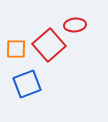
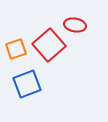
red ellipse: rotated 15 degrees clockwise
orange square: rotated 20 degrees counterclockwise
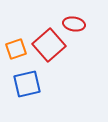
red ellipse: moved 1 px left, 1 px up
blue square: rotated 8 degrees clockwise
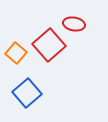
orange square: moved 4 px down; rotated 30 degrees counterclockwise
blue square: moved 9 px down; rotated 28 degrees counterclockwise
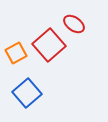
red ellipse: rotated 25 degrees clockwise
orange square: rotated 20 degrees clockwise
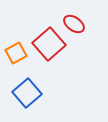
red square: moved 1 px up
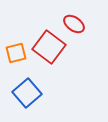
red square: moved 3 px down; rotated 12 degrees counterclockwise
orange square: rotated 15 degrees clockwise
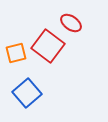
red ellipse: moved 3 px left, 1 px up
red square: moved 1 px left, 1 px up
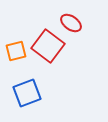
orange square: moved 2 px up
blue square: rotated 20 degrees clockwise
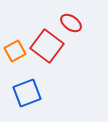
red square: moved 1 px left
orange square: moved 1 px left; rotated 15 degrees counterclockwise
